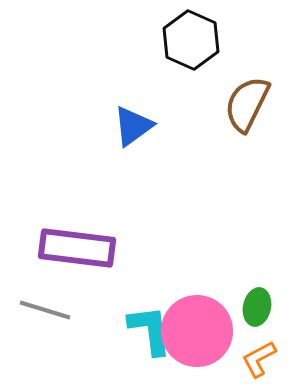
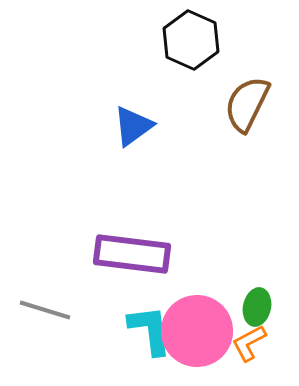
purple rectangle: moved 55 px right, 6 px down
orange L-shape: moved 10 px left, 16 px up
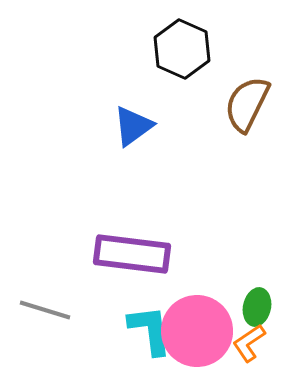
black hexagon: moved 9 px left, 9 px down
orange L-shape: rotated 6 degrees counterclockwise
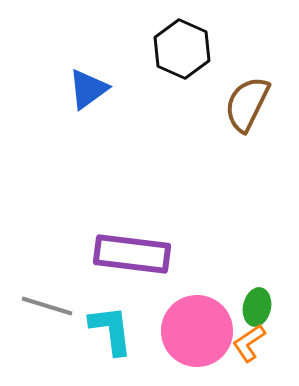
blue triangle: moved 45 px left, 37 px up
gray line: moved 2 px right, 4 px up
cyan L-shape: moved 39 px left
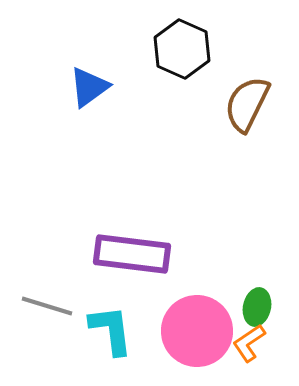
blue triangle: moved 1 px right, 2 px up
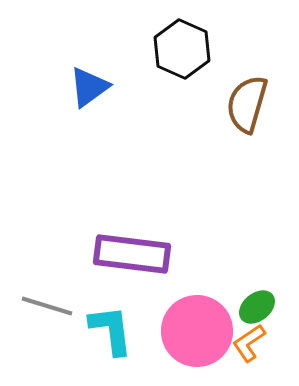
brown semicircle: rotated 10 degrees counterclockwise
green ellipse: rotated 39 degrees clockwise
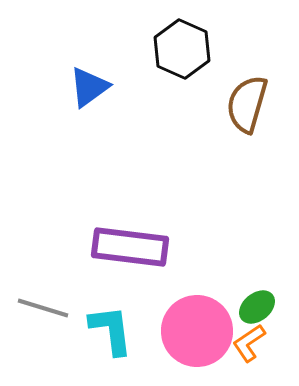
purple rectangle: moved 2 px left, 7 px up
gray line: moved 4 px left, 2 px down
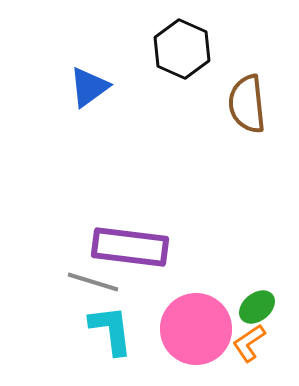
brown semicircle: rotated 22 degrees counterclockwise
gray line: moved 50 px right, 26 px up
pink circle: moved 1 px left, 2 px up
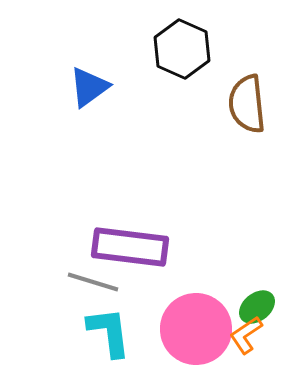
cyan L-shape: moved 2 px left, 2 px down
orange L-shape: moved 3 px left, 8 px up
